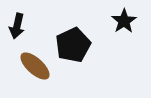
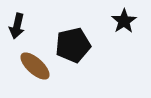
black pentagon: rotated 12 degrees clockwise
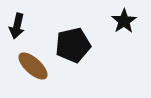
brown ellipse: moved 2 px left
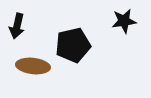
black star: rotated 25 degrees clockwise
brown ellipse: rotated 36 degrees counterclockwise
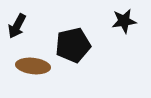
black arrow: rotated 15 degrees clockwise
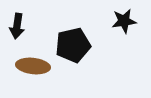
black arrow: rotated 20 degrees counterclockwise
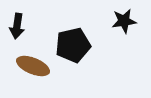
brown ellipse: rotated 16 degrees clockwise
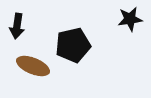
black star: moved 6 px right, 2 px up
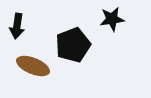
black star: moved 18 px left
black pentagon: rotated 8 degrees counterclockwise
